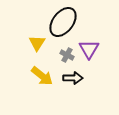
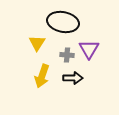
black ellipse: rotated 64 degrees clockwise
gray cross: rotated 24 degrees counterclockwise
yellow arrow: rotated 70 degrees clockwise
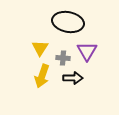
black ellipse: moved 5 px right
yellow triangle: moved 3 px right, 5 px down
purple triangle: moved 2 px left, 2 px down
gray cross: moved 4 px left, 3 px down
